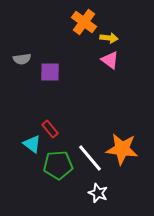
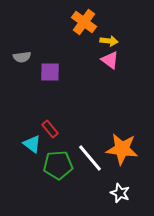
yellow arrow: moved 3 px down
gray semicircle: moved 2 px up
white star: moved 22 px right
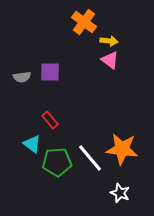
gray semicircle: moved 20 px down
red rectangle: moved 9 px up
green pentagon: moved 1 px left, 3 px up
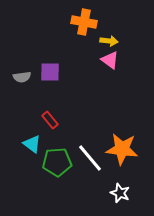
orange cross: rotated 25 degrees counterclockwise
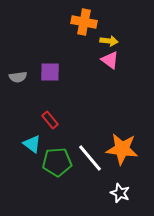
gray semicircle: moved 4 px left
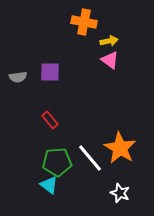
yellow arrow: rotated 18 degrees counterclockwise
cyan triangle: moved 17 px right, 41 px down
orange star: moved 2 px left, 1 px up; rotated 24 degrees clockwise
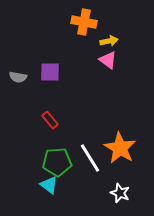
pink triangle: moved 2 px left
gray semicircle: rotated 18 degrees clockwise
white line: rotated 8 degrees clockwise
